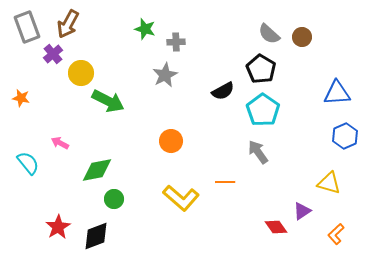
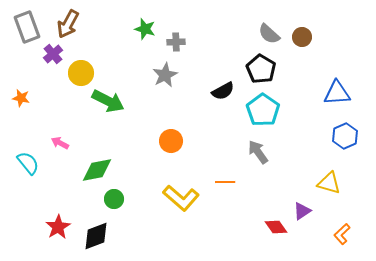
orange L-shape: moved 6 px right
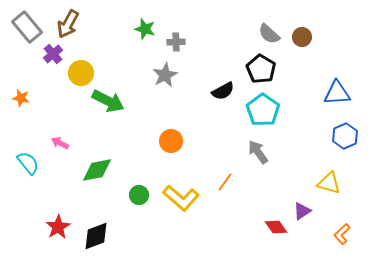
gray rectangle: rotated 20 degrees counterclockwise
orange line: rotated 54 degrees counterclockwise
green circle: moved 25 px right, 4 px up
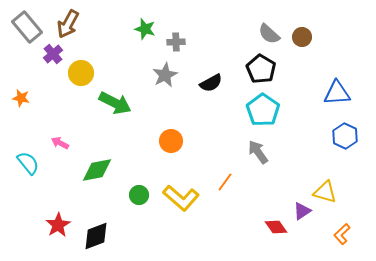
black semicircle: moved 12 px left, 8 px up
green arrow: moved 7 px right, 2 px down
blue hexagon: rotated 10 degrees counterclockwise
yellow triangle: moved 4 px left, 9 px down
red star: moved 2 px up
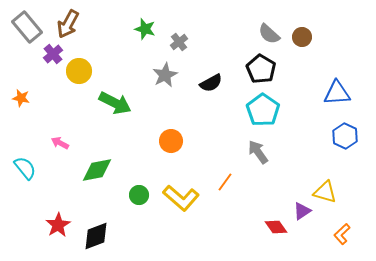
gray cross: moved 3 px right; rotated 36 degrees counterclockwise
yellow circle: moved 2 px left, 2 px up
cyan semicircle: moved 3 px left, 5 px down
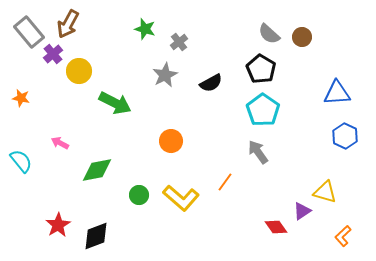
gray rectangle: moved 2 px right, 5 px down
cyan semicircle: moved 4 px left, 7 px up
orange L-shape: moved 1 px right, 2 px down
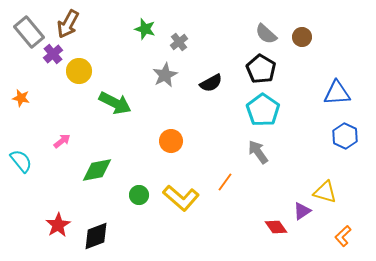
gray semicircle: moved 3 px left
pink arrow: moved 2 px right, 2 px up; rotated 114 degrees clockwise
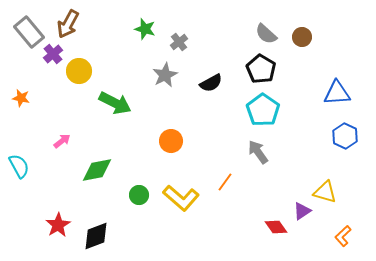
cyan semicircle: moved 2 px left, 5 px down; rotated 10 degrees clockwise
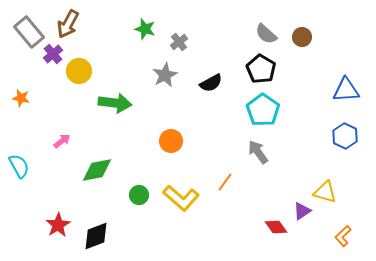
blue triangle: moved 9 px right, 3 px up
green arrow: rotated 20 degrees counterclockwise
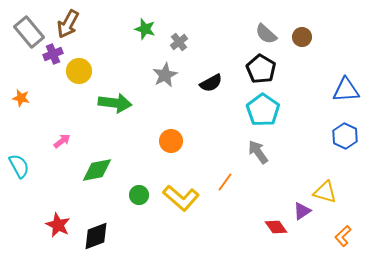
purple cross: rotated 18 degrees clockwise
red star: rotated 15 degrees counterclockwise
